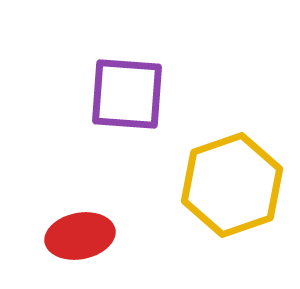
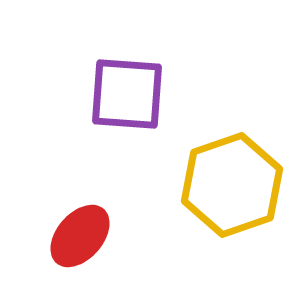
red ellipse: rotated 38 degrees counterclockwise
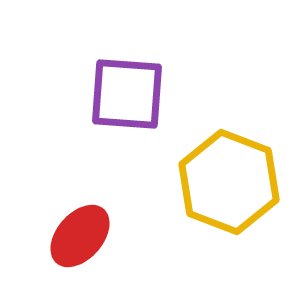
yellow hexagon: moved 3 px left, 3 px up; rotated 20 degrees counterclockwise
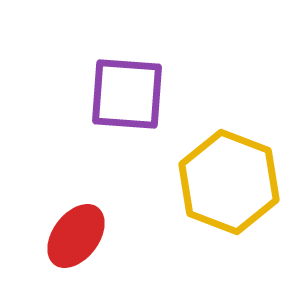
red ellipse: moved 4 px left; rotated 4 degrees counterclockwise
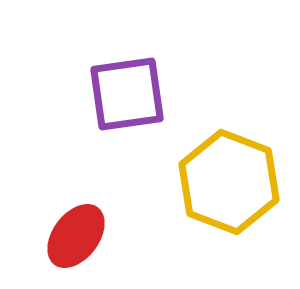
purple square: rotated 12 degrees counterclockwise
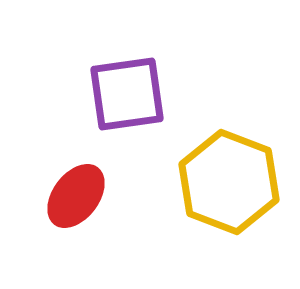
red ellipse: moved 40 px up
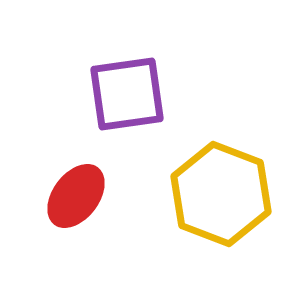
yellow hexagon: moved 8 px left, 12 px down
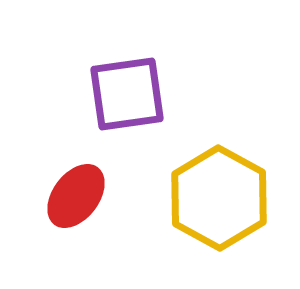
yellow hexagon: moved 2 px left, 4 px down; rotated 8 degrees clockwise
